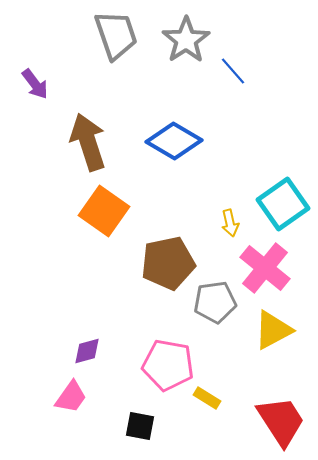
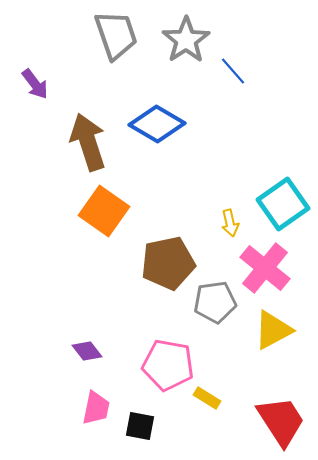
blue diamond: moved 17 px left, 17 px up
purple diamond: rotated 68 degrees clockwise
pink trapezoid: moved 25 px right, 11 px down; rotated 24 degrees counterclockwise
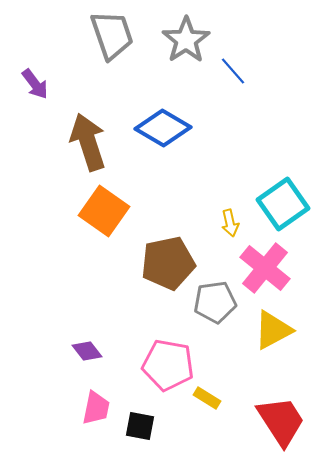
gray trapezoid: moved 4 px left
blue diamond: moved 6 px right, 4 px down
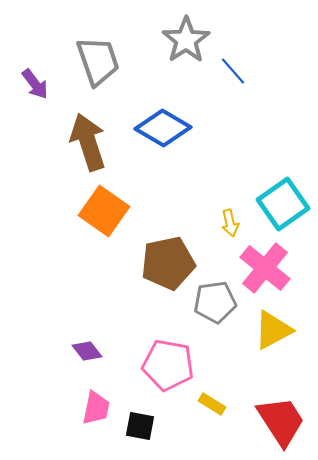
gray trapezoid: moved 14 px left, 26 px down
yellow rectangle: moved 5 px right, 6 px down
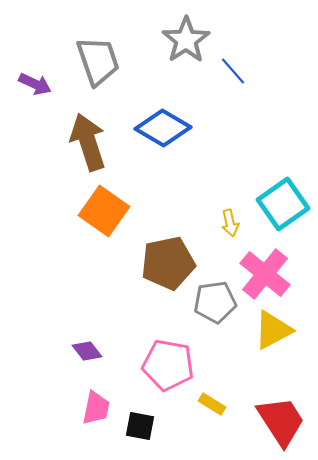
purple arrow: rotated 28 degrees counterclockwise
pink cross: moved 6 px down
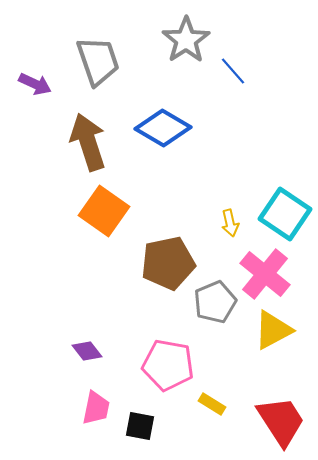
cyan square: moved 2 px right, 10 px down; rotated 21 degrees counterclockwise
gray pentagon: rotated 15 degrees counterclockwise
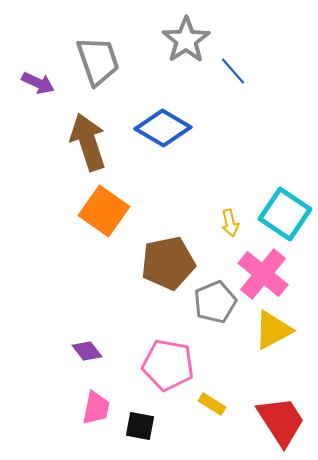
purple arrow: moved 3 px right, 1 px up
pink cross: moved 2 px left
